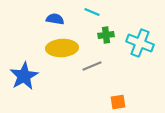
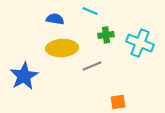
cyan line: moved 2 px left, 1 px up
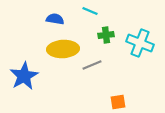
yellow ellipse: moved 1 px right, 1 px down
gray line: moved 1 px up
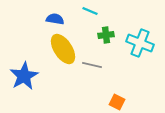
yellow ellipse: rotated 60 degrees clockwise
gray line: rotated 36 degrees clockwise
orange square: moved 1 px left; rotated 35 degrees clockwise
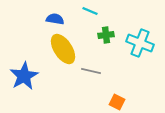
gray line: moved 1 px left, 6 px down
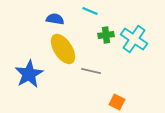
cyan cross: moved 6 px left, 4 px up; rotated 12 degrees clockwise
blue star: moved 5 px right, 2 px up
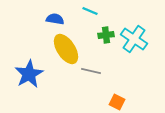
yellow ellipse: moved 3 px right
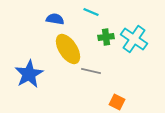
cyan line: moved 1 px right, 1 px down
green cross: moved 2 px down
yellow ellipse: moved 2 px right
